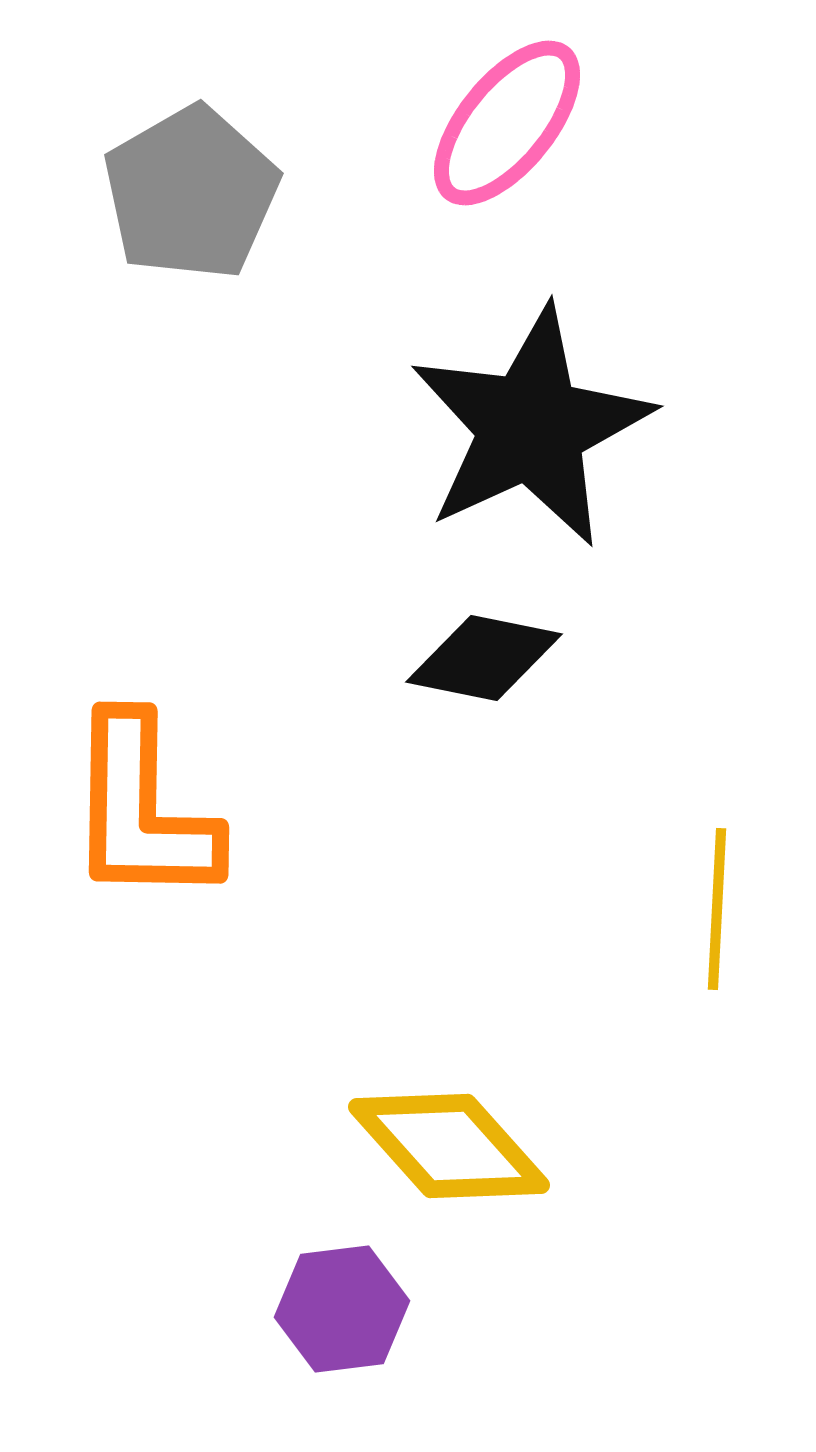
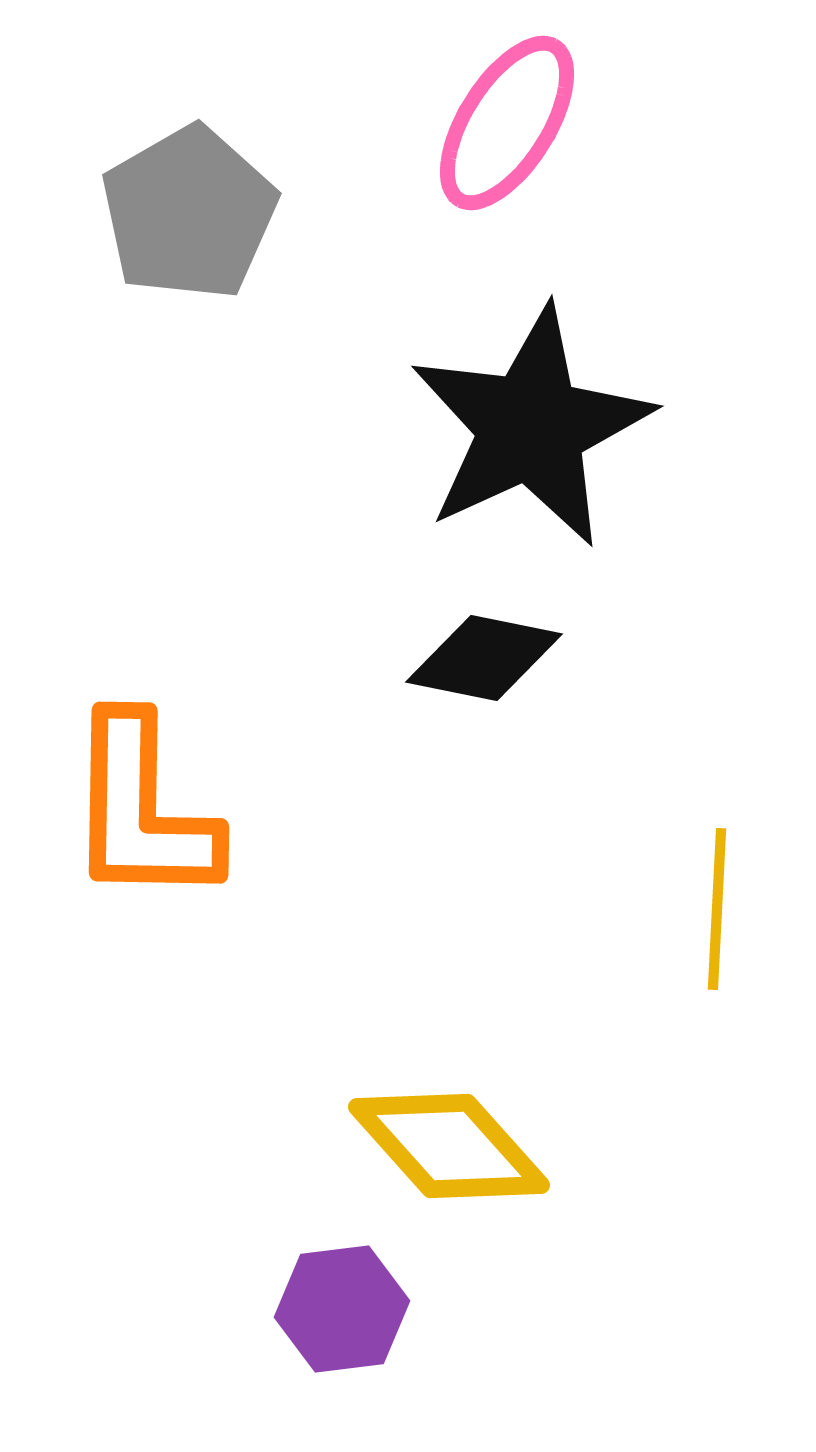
pink ellipse: rotated 7 degrees counterclockwise
gray pentagon: moved 2 px left, 20 px down
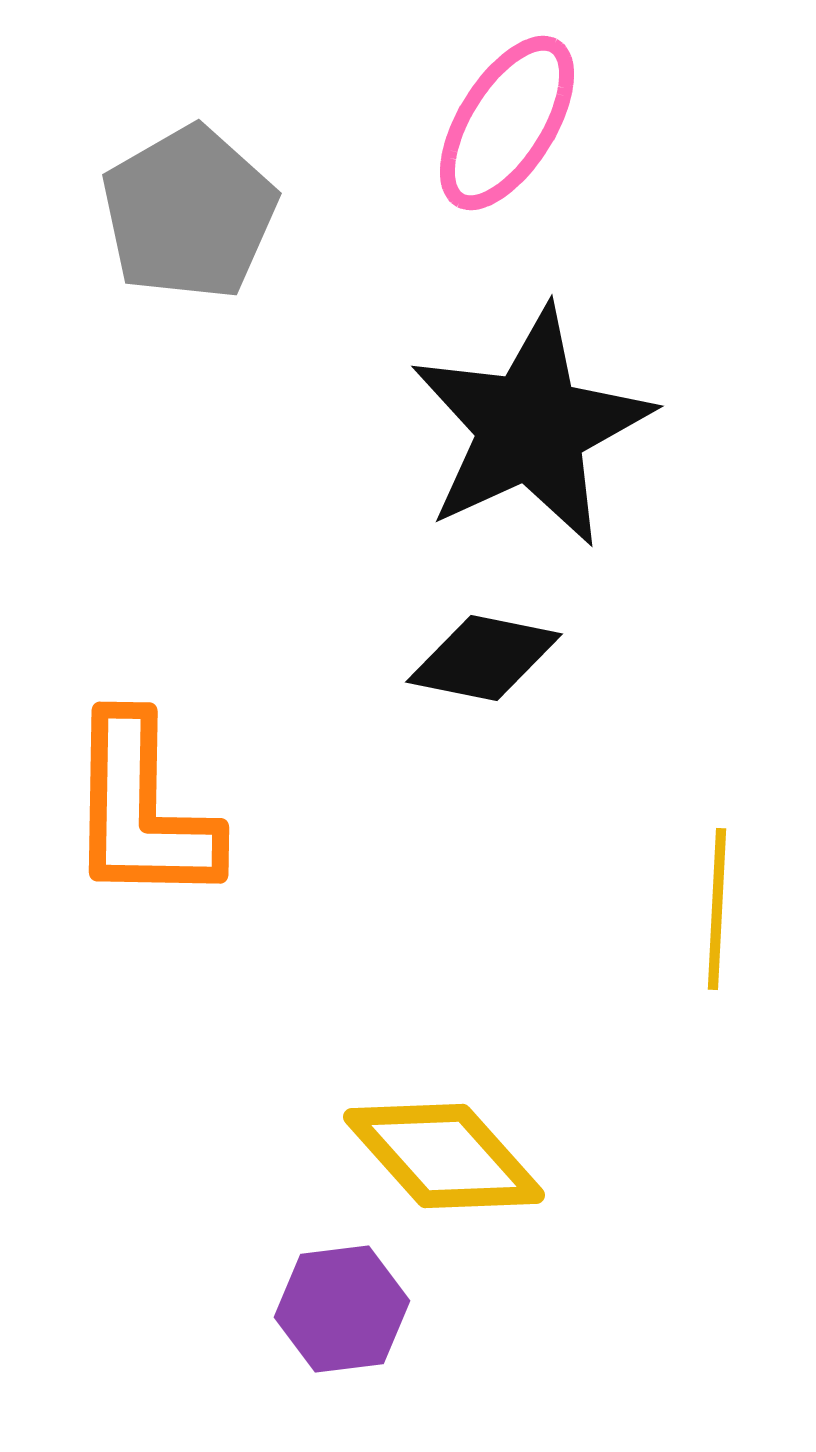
yellow diamond: moved 5 px left, 10 px down
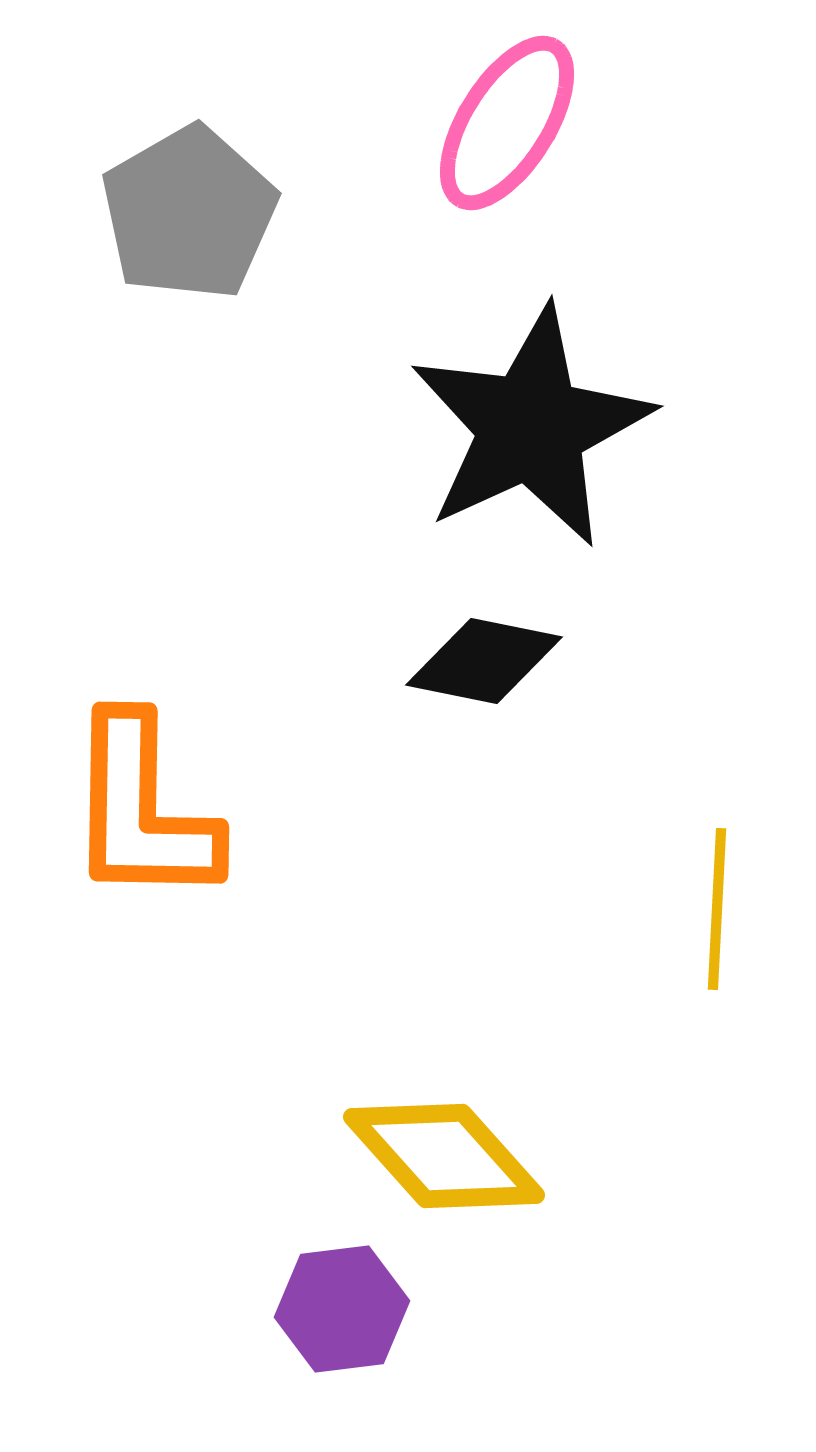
black diamond: moved 3 px down
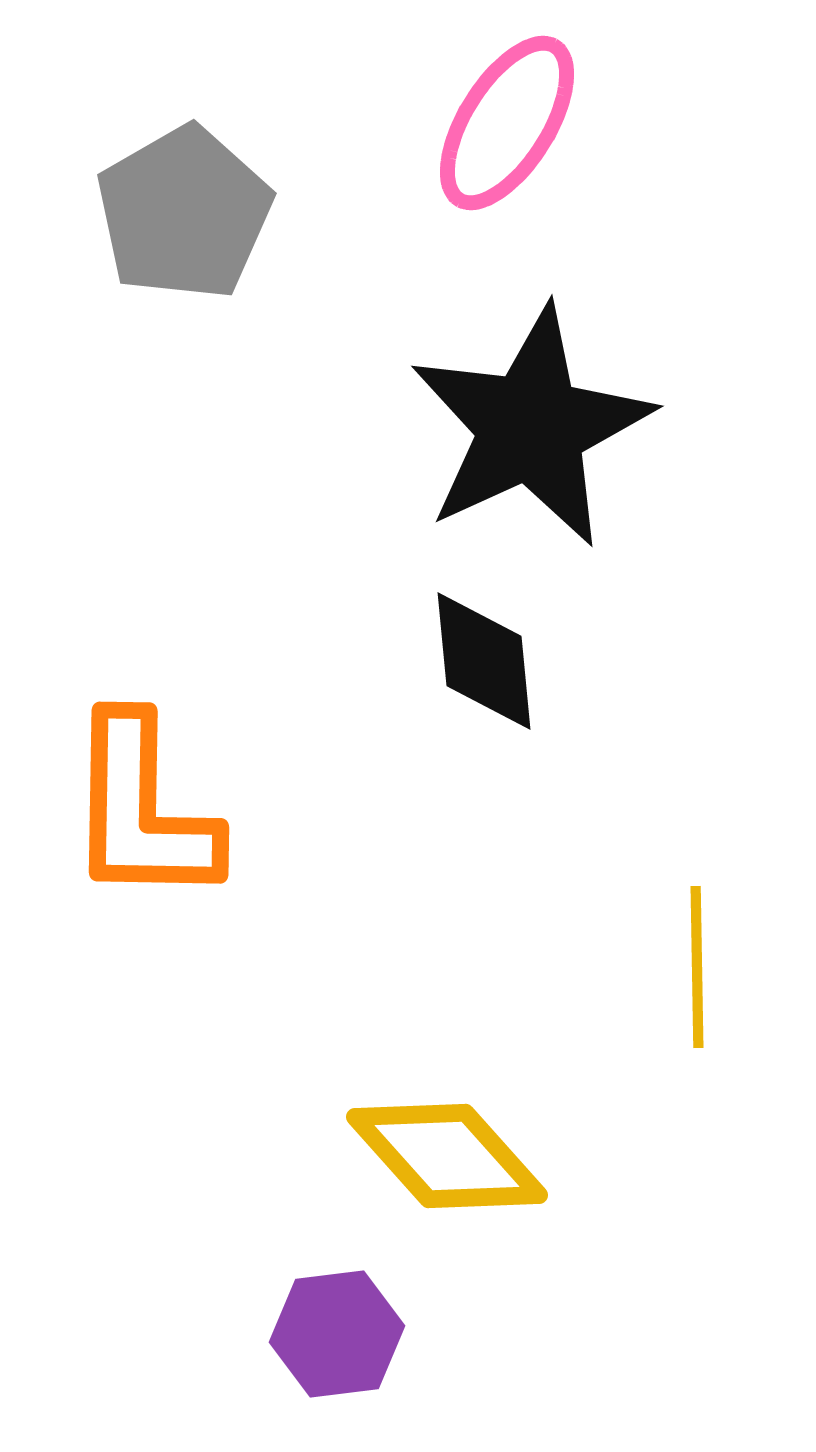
gray pentagon: moved 5 px left
black diamond: rotated 73 degrees clockwise
yellow line: moved 20 px left, 58 px down; rotated 4 degrees counterclockwise
yellow diamond: moved 3 px right
purple hexagon: moved 5 px left, 25 px down
